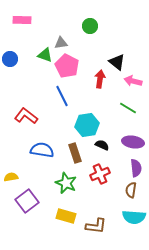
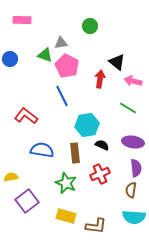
brown rectangle: rotated 12 degrees clockwise
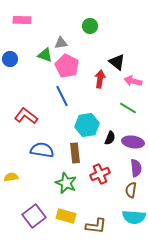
black semicircle: moved 8 px right, 7 px up; rotated 88 degrees clockwise
purple square: moved 7 px right, 15 px down
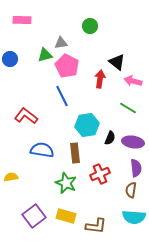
green triangle: rotated 35 degrees counterclockwise
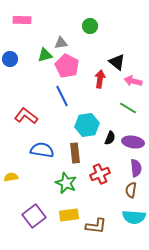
yellow rectangle: moved 3 px right, 1 px up; rotated 24 degrees counterclockwise
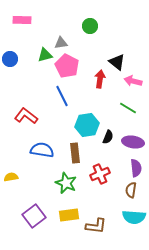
black semicircle: moved 2 px left, 1 px up
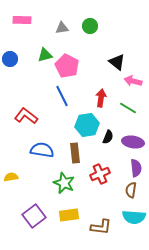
gray triangle: moved 1 px right, 15 px up
red arrow: moved 1 px right, 19 px down
green star: moved 2 px left
brown L-shape: moved 5 px right, 1 px down
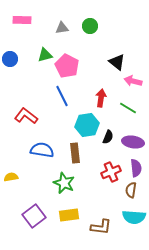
red cross: moved 11 px right, 2 px up
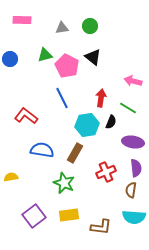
black triangle: moved 24 px left, 5 px up
blue line: moved 2 px down
black semicircle: moved 3 px right, 15 px up
brown rectangle: rotated 36 degrees clockwise
red cross: moved 5 px left
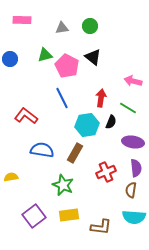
green star: moved 1 px left, 2 px down
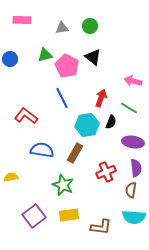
red arrow: rotated 12 degrees clockwise
green line: moved 1 px right
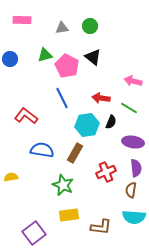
red arrow: rotated 102 degrees counterclockwise
purple square: moved 17 px down
